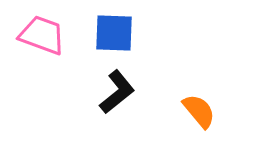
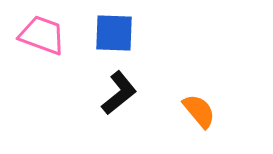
black L-shape: moved 2 px right, 1 px down
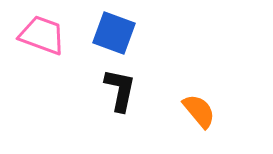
blue square: rotated 18 degrees clockwise
black L-shape: moved 1 px right, 3 px up; rotated 39 degrees counterclockwise
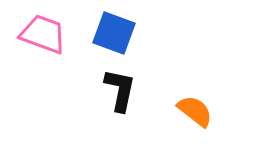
pink trapezoid: moved 1 px right, 1 px up
orange semicircle: moved 4 px left; rotated 12 degrees counterclockwise
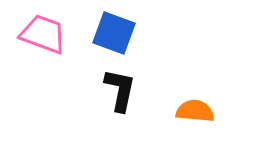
orange semicircle: rotated 33 degrees counterclockwise
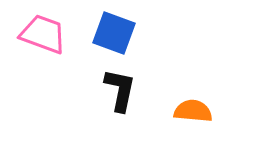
orange semicircle: moved 2 px left
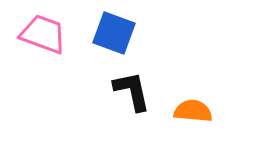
black L-shape: moved 12 px right, 1 px down; rotated 24 degrees counterclockwise
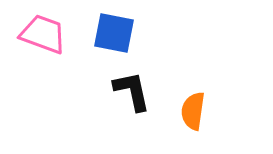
blue square: rotated 9 degrees counterclockwise
orange semicircle: rotated 87 degrees counterclockwise
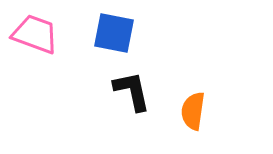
pink trapezoid: moved 8 px left
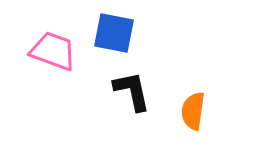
pink trapezoid: moved 18 px right, 17 px down
